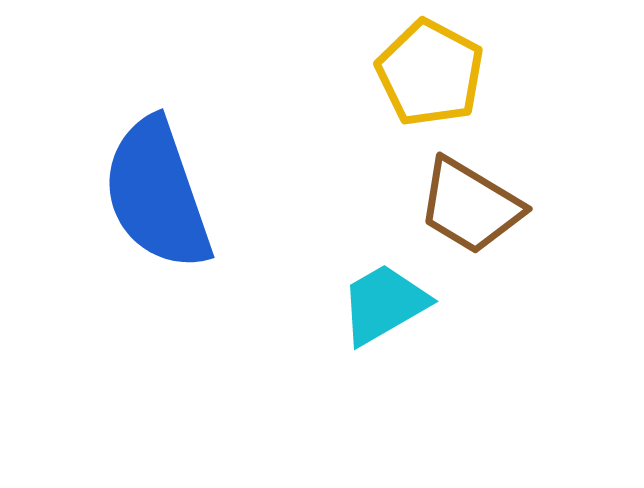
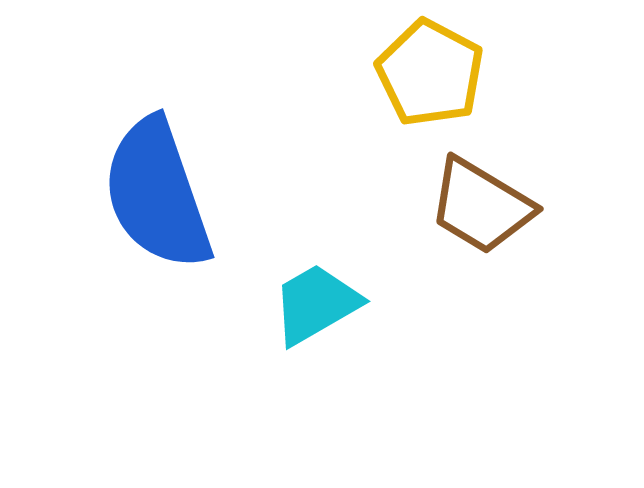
brown trapezoid: moved 11 px right
cyan trapezoid: moved 68 px left
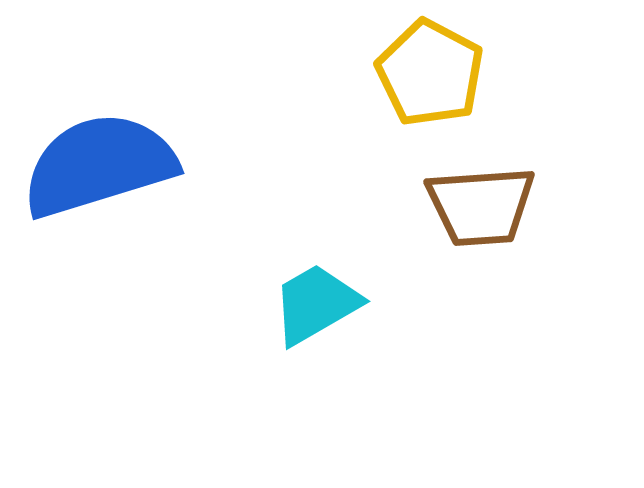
blue semicircle: moved 58 px left, 29 px up; rotated 92 degrees clockwise
brown trapezoid: rotated 35 degrees counterclockwise
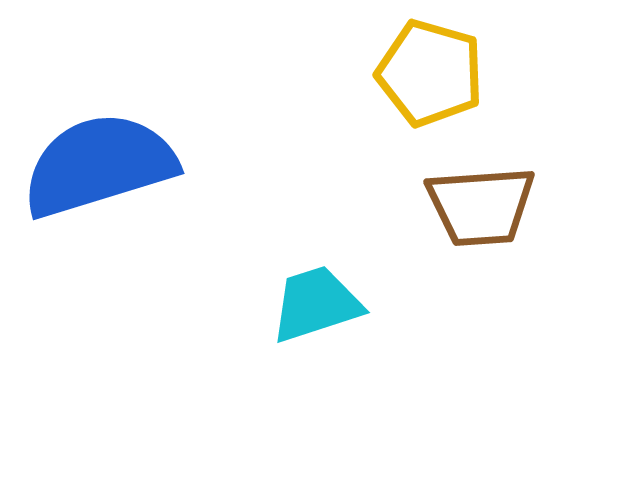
yellow pentagon: rotated 12 degrees counterclockwise
cyan trapezoid: rotated 12 degrees clockwise
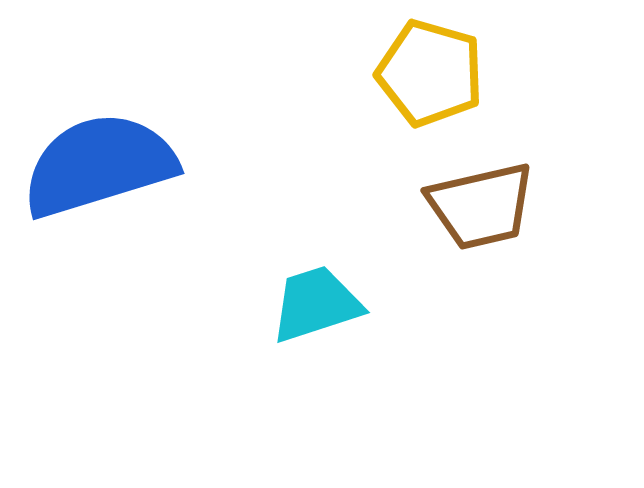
brown trapezoid: rotated 9 degrees counterclockwise
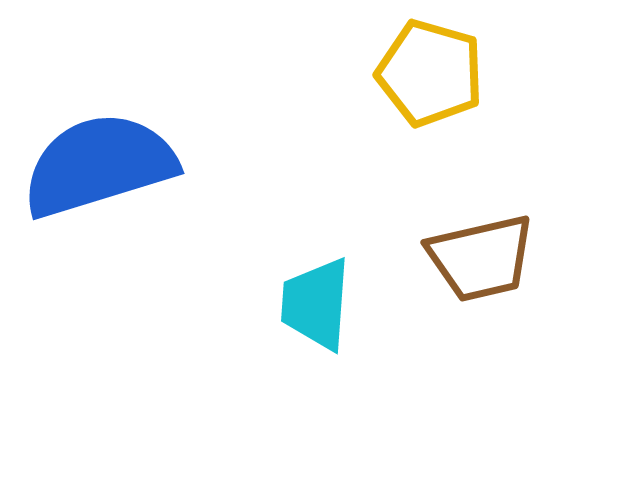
brown trapezoid: moved 52 px down
cyan trapezoid: rotated 68 degrees counterclockwise
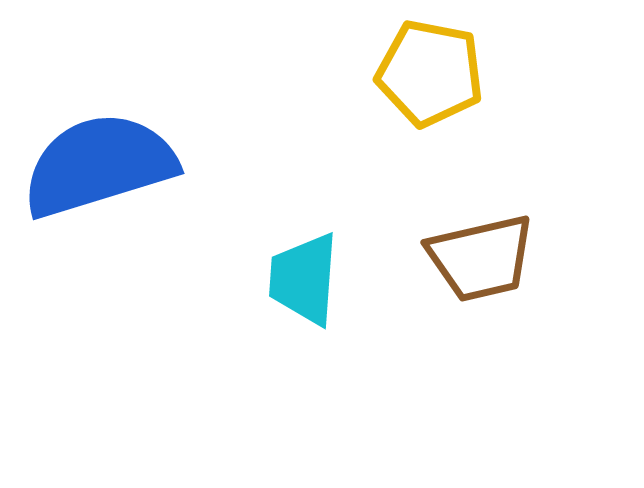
yellow pentagon: rotated 5 degrees counterclockwise
cyan trapezoid: moved 12 px left, 25 px up
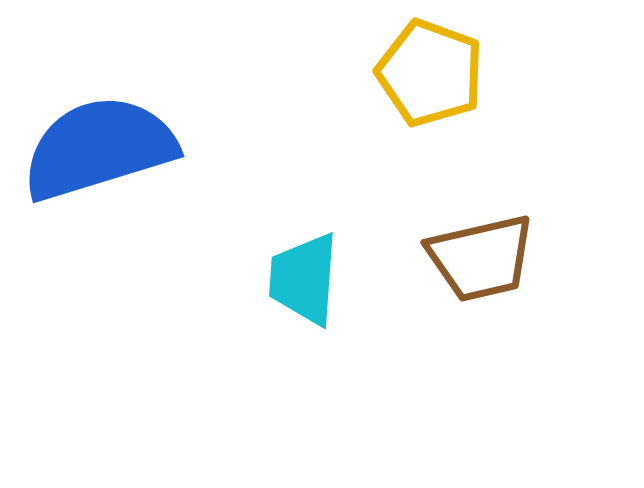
yellow pentagon: rotated 9 degrees clockwise
blue semicircle: moved 17 px up
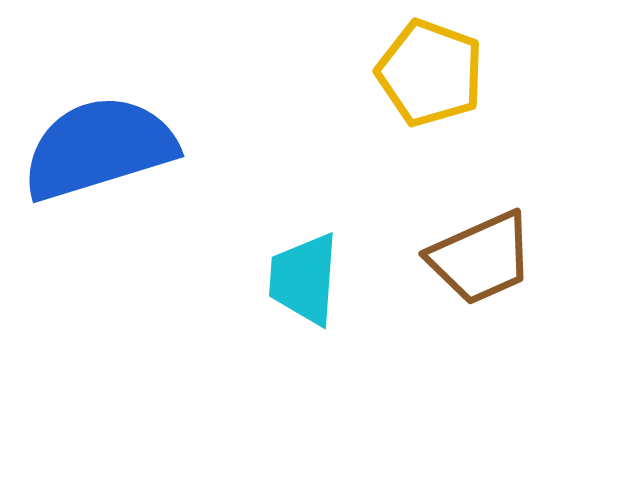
brown trapezoid: rotated 11 degrees counterclockwise
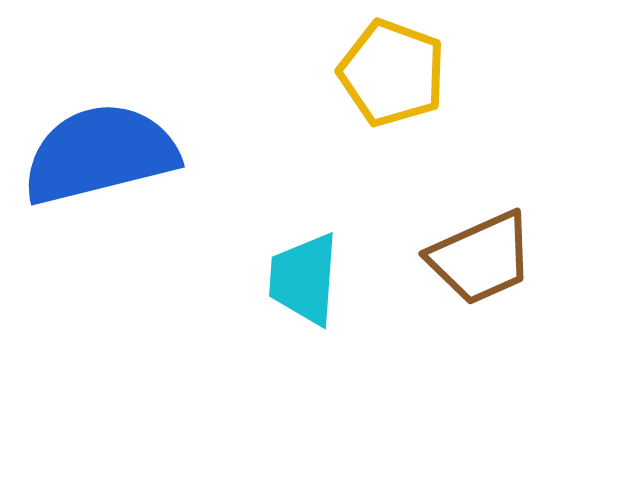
yellow pentagon: moved 38 px left
blue semicircle: moved 1 px right, 6 px down; rotated 3 degrees clockwise
